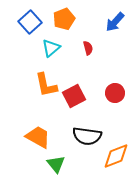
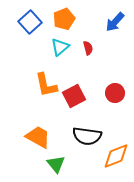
cyan triangle: moved 9 px right, 1 px up
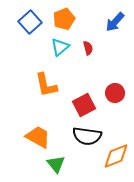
red square: moved 10 px right, 9 px down
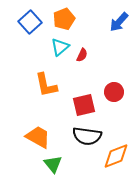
blue arrow: moved 4 px right
red semicircle: moved 6 px left, 7 px down; rotated 40 degrees clockwise
red circle: moved 1 px left, 1 px up
red square: rotated 15 degrees clockwise
green triangle: moved 3 px left
